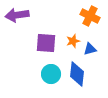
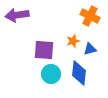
purple square: moved 2 px left, 7 px down
blue diamond: moved 2 px right, 1 px up
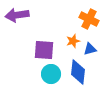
orange cross: moved 1 px left, 3 px down
blue diamond: moved 1 px left, 1 px up
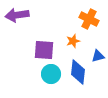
blue triangle: moved 8 px right, 7 px down
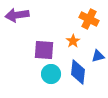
orange star: rotated 16 degrees counterclockwise
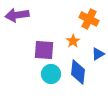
blue triangle: moved 2 px up; rotated 16 degrees counterclockwise
